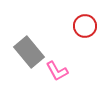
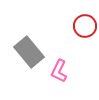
pink L-shape: moved 2 px right; rotated 55 degrees clockwise
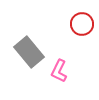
red circle: moved 3 px left, 2 px up
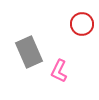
gray rectangle: rotated 16 degrees clockwise
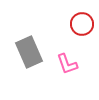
pink L-shape: moved 8 px right, 7 px up; rotated 45 degrees counterclockwise
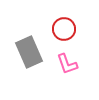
red circle: moved 18 px left, 5 px down
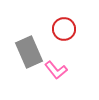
pink L-shape: moved 11 px left, 6 px down; rotated 20 degrees counterclockwise
